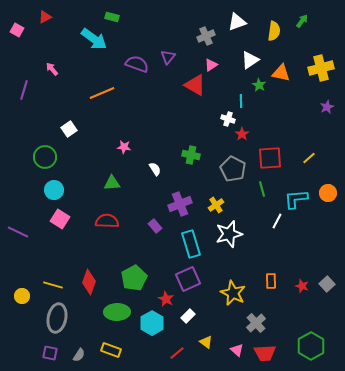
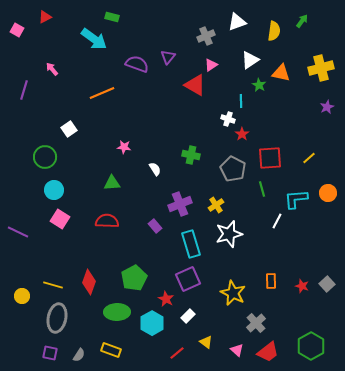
red trapezoid at (265, 353): moved 3 px right, 1 px up; rotated 35 degrees counterclockwise
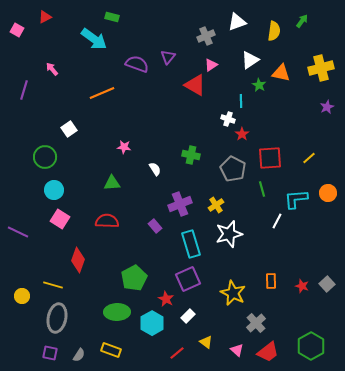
red diamond at (89, 282): moved 11 px left, 22 px up
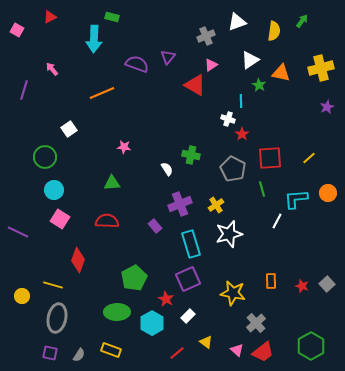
red triangle at (45, 17): moved 5 px right
cyan arrow at (94, 39): rotated 56 degrees clockwise
white semicircle at (155, 169): moved 12 px right
yellow star at (233, 293): rotated 15 degrees counterclockwise
red trapezoid at (268, 352): moved 5 px left
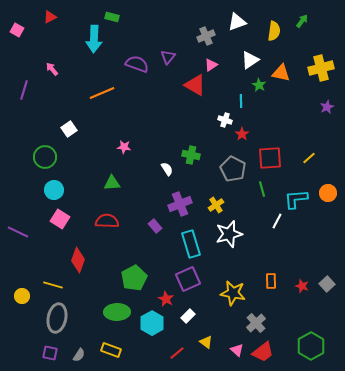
white cross at (228, 119): moved 3 px left, 1 px down
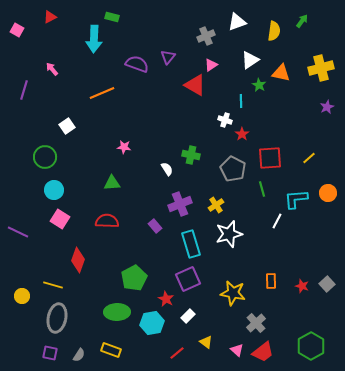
white square at (69, 129): moved 2 px left, 3 px up
cyan hexagon at (152, 323): rotated 20 degrees clockwise
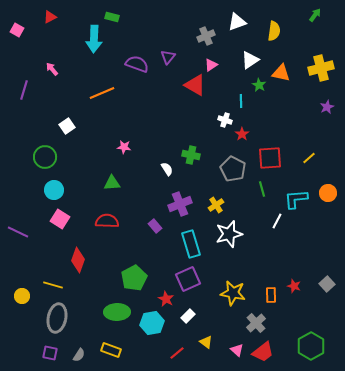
green arrow at (302, 21): moved 13 px right, 6 px up
orange rectangle at (271, 281): moved 14 px down
red star at (302, 286): moved 8 px left
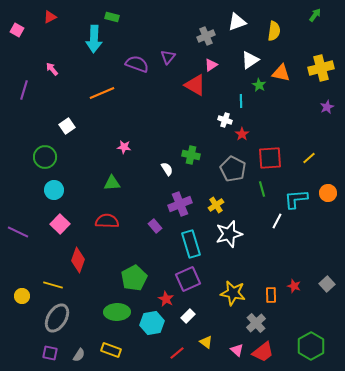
pink square at (60, 219): moved 5 px down; rotated 12 degrees clockwise
gray ellipse at (57, 318): rotated 20 degrees clockwise
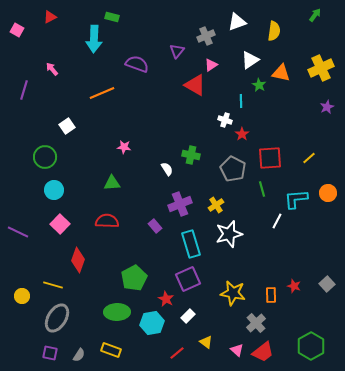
purple triangle at (168, 57): moved 9 px right, 6 px up
yellow cross at (321, 68): rotated 10 degrees counterclockwise
